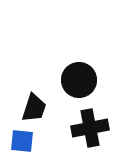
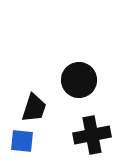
black cross: moved 2 px right, 7 px down
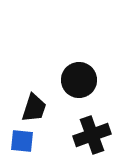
black cross: rotated 9 degrees counterclockwise
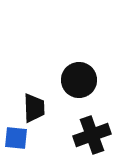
black trapezoid: rotated 20 degrees counterclockwise
blue square: moved 6 px left, 3 px up
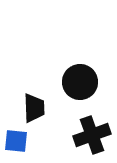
black circle: moved 1 px right, 2 px down
blue square: moved 3 px down
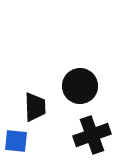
black circle: moved 4 px down
black trapezoid: moved 1 px right, 1 px up
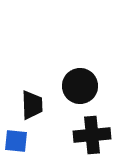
black trapezoid: moved 3 px left, 2 px up
black cross: rotated 15 degrees clockwise
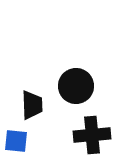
black circle: moved 4 px left
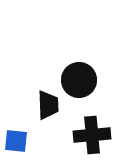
black circle: moved 3 px right, 6 px up
black trapezoid: moved 16 px right
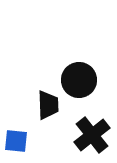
black cross: rotated 33 degrees counterclockwise
